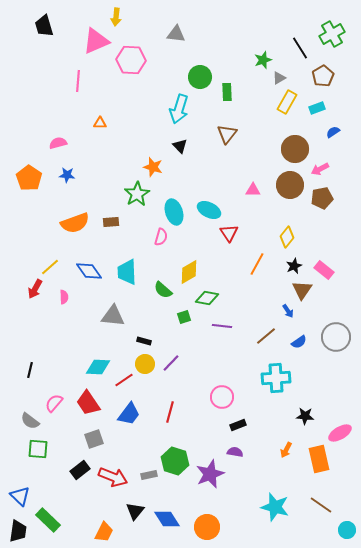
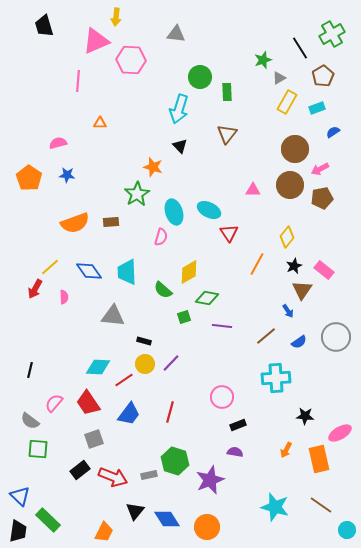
purple star at (210, 474): moved 6 px down
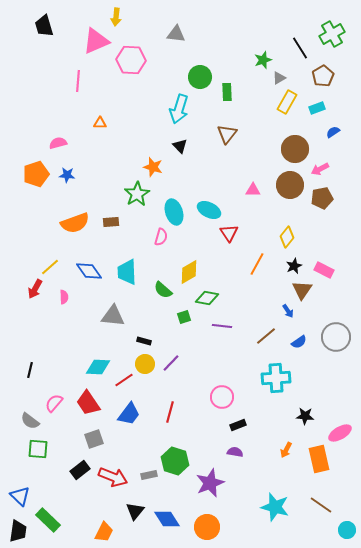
orange pentagon at (29, 178): moved 7 px right, 4 px up; rotated 20 degrees clockwise
pink rectangle at (324, 270): rotated 12 degrees counterclockwise
purple star at (210, 480): moved 3 px down
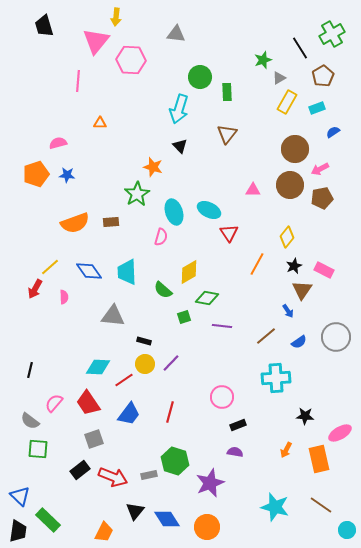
pink triangle at (96, 41): rotated 28 degrees counterclockwise
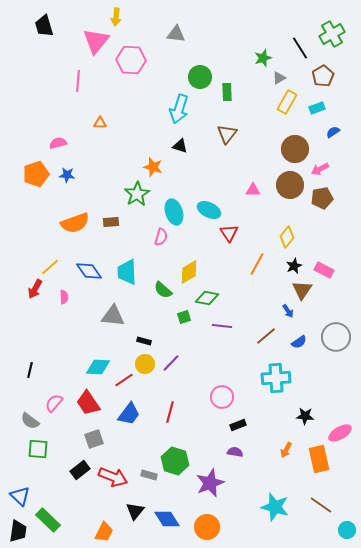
green star at (263, 60): moved 2 px up
black triangle at (180, 146): rotated 28 degrees counterclockwise
gray rectangle at (149, 475): rotated 28 degrees clockwise
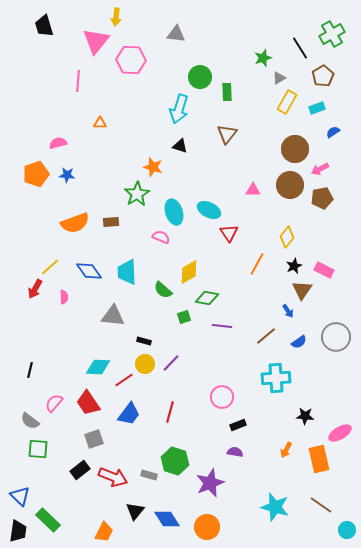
pink semicircle at (161, 237): rotated 84 degrees counterclockwise
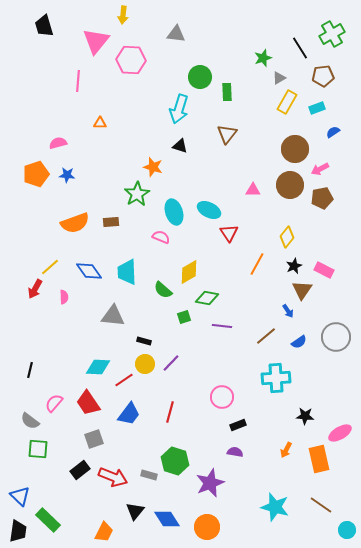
yellow arrow at (116, 17): moved 7 px right, 2 px up
brown pentagon at (323, 76): rotated 25 degrees clockwise
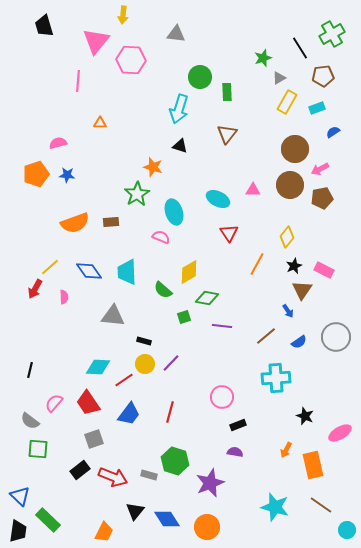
cyan ellipse at (209, 210): moved 9 px right, 11 px up
black star at (305, 416): rotated 18 degrees clockwise
orange rectangle at (319, 459): moved 6 px left, 6 px down
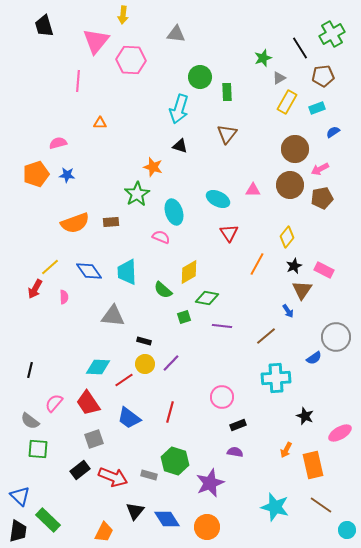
blue semicircle at (299, 342): moved 15 px right, 16 px down
blue trapezoid at (129, 414): moved 4 px down; rotated 90 degrees clockwise
